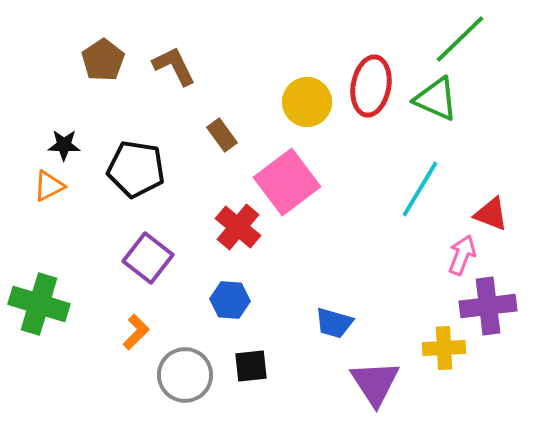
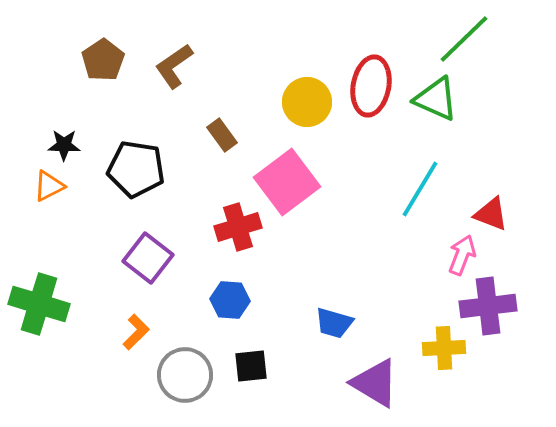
green line: moved 4 px right
brown L-shape: rotated 99 degrees counterclockwise
red cross: rotated 33 degrees clockwise
purple triangle: rotated 26 degrees counterclockwise
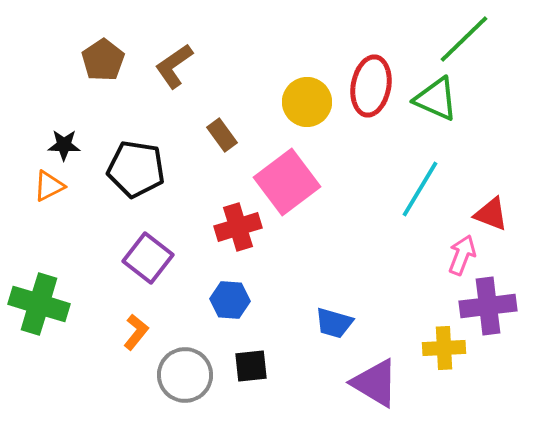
orange L-shape: rotated 6 degrees counterclockwise
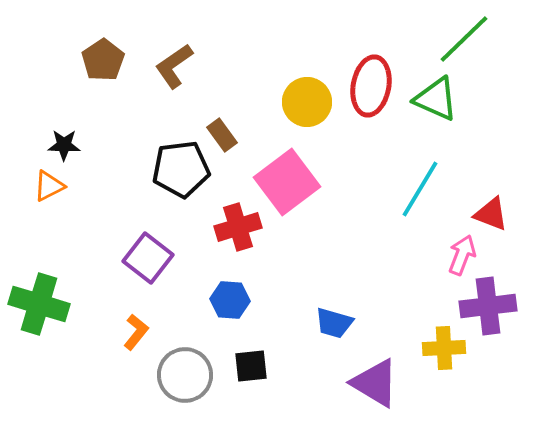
black pentagon: moved 45 px right; rotated 16 degrees counterclockwise
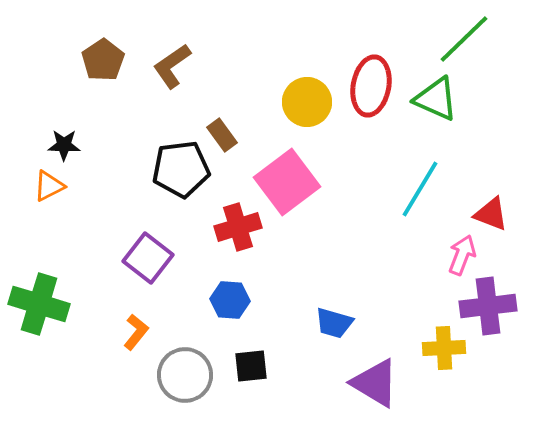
brown L-shape: moved 2 px left
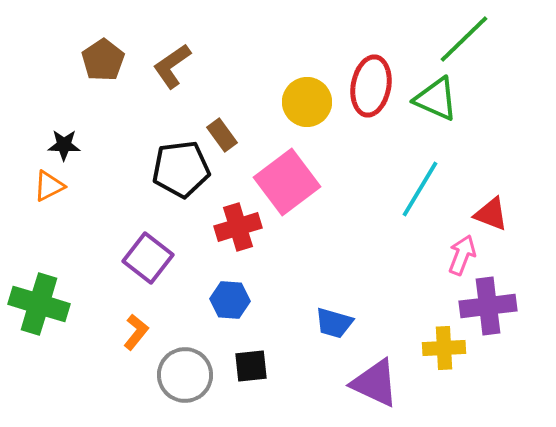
purple triangle: rotated 6 degrees counterclockwise
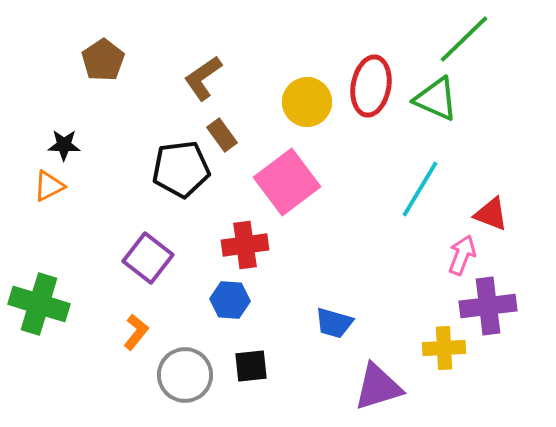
brown L-shape: moved 31 px right, 12 px down
red cross: moved 7 px right, 18 px down; rotated 9 degrees clockwise
purple triangle: moved 3 px right, 4 px down; rotated 42 degrees counterclockwise
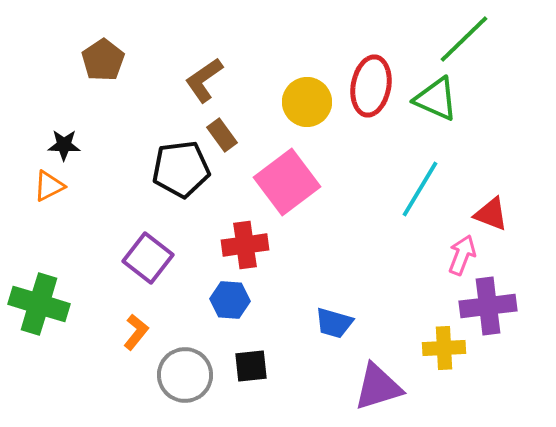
brown L-shape: moved 1 px right, 2 px down
